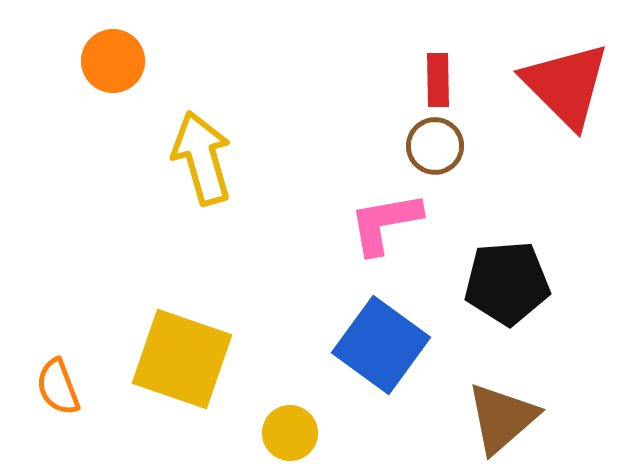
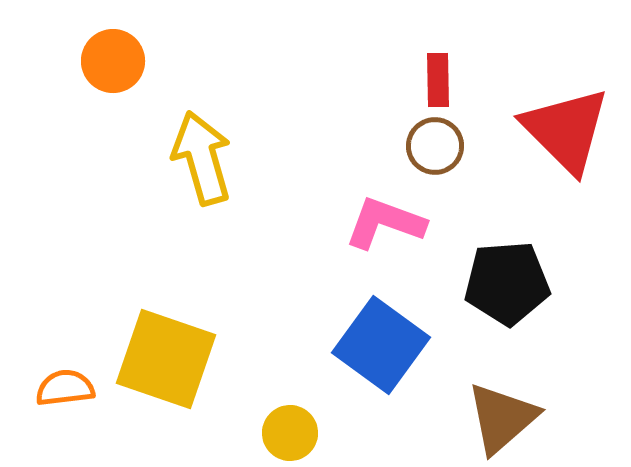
red triangle: moved 45 px down
pink L-shape: rotated 30 degrees clockwise
yellow square: moved 16 px left
orange semicircle: moved 7 px right, 1 px down; rotated 104 degrees clockwise
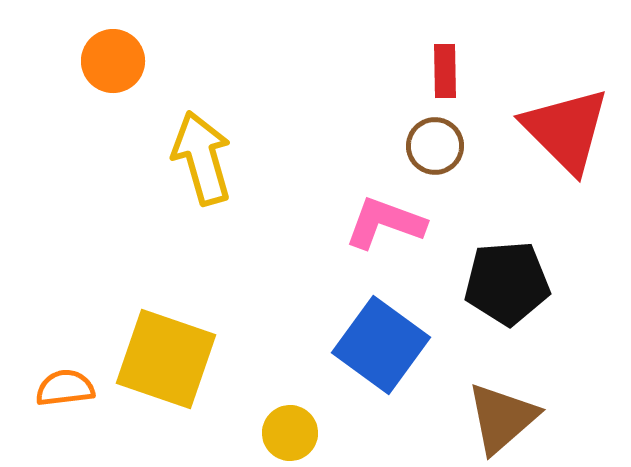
red rectangle: moved 7 px right, 9 px up
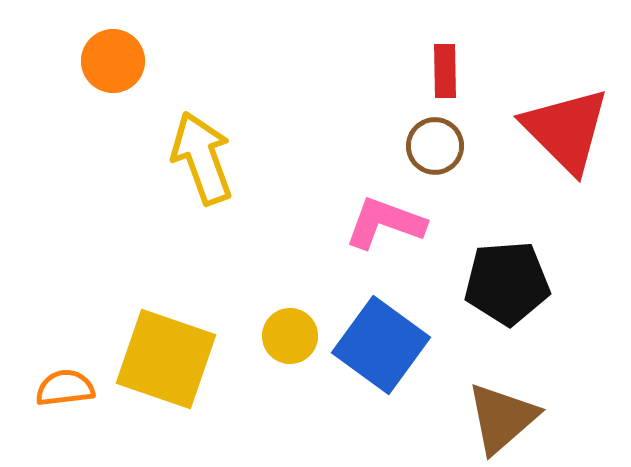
yellow arrow: rotated 4 degrees counterclockwise
yellow circle: moved 97 px up
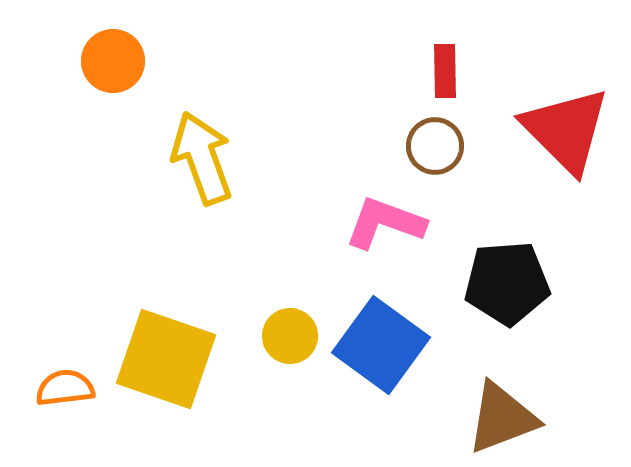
brown triangle: rotated 20 degrees clockwise
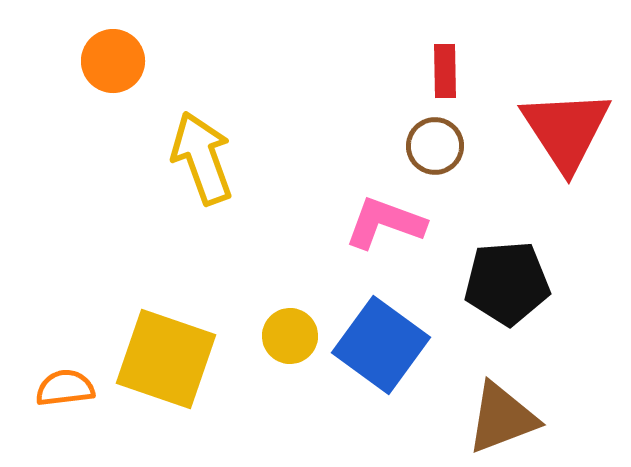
red triangle: rotated 12 degrees clockwise
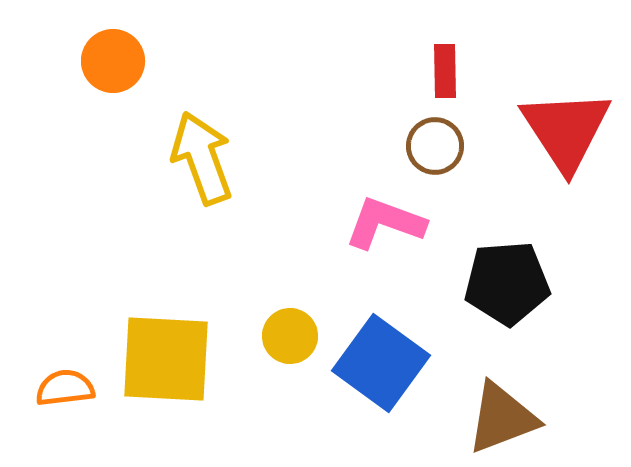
blue square: moved 18 px down
yellow square: rotated 16 degrees counterclockwise
